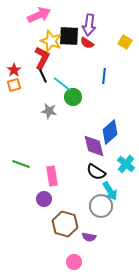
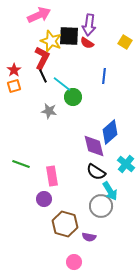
orange square: moved 1 px down
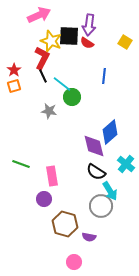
green circle: moved 1 px left
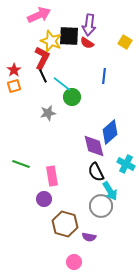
gray star: moved 1 px left, 2 px down; rotated 21 degrees counterclockwise
cyan cross: rotated 12 degrees counterclockwise
black semicircle: rotated 30 degrees clockwise
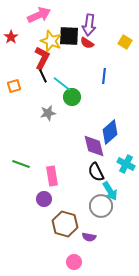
red star: moved 3 px left, 33 px up
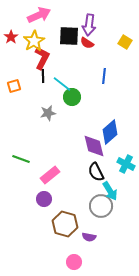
yellow star: moved 17 px left; rotated 20 degrees clockwise
black line: rotated 24 degrees clockwise
green line: moved 5 px up
pink rectangle: moved 2 px left, 1 px up; rotated 60 degrees clockwise
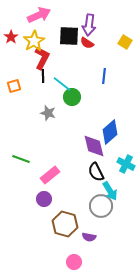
gray star: rotated 28 degrees clockwise
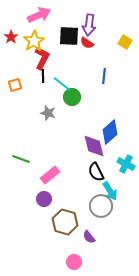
orange square: moved 1 px right, 1 px up
brown hexagon: moved 2 px up
purple semicircle: rotated 40 degrees clockwise
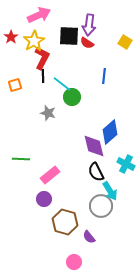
green line: rotated 18 degrees counterclockwise
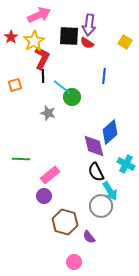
cyan line: moved 3 px down
purple circle: moved 3 px up
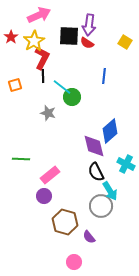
blue diamond: moved 1 px up
